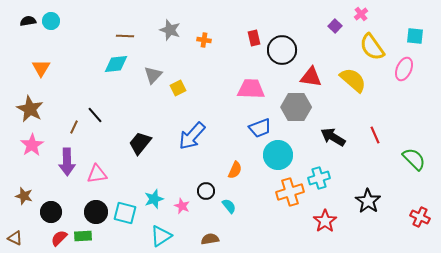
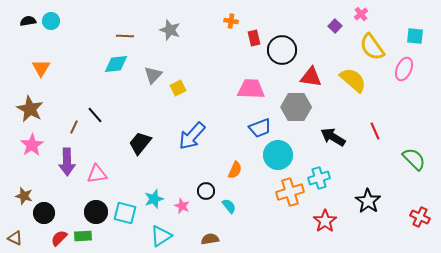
orange cross at (204, 40): moved 27 px right, 19 px up
red line at (375, 135): moved 4 px up
black circle at (51, 212): moved 7 px left, 1 px down
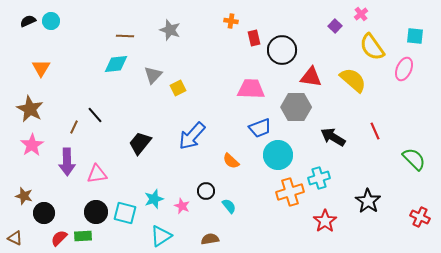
black semicircle at (28, 21): rotated 14 degrees counterclockwise
orange semicircle at (235, 170): moved 4 px left, 9 px up; rotated 108 degrees clockwise
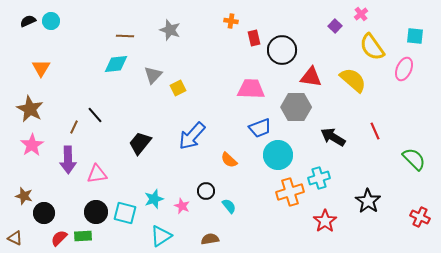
orange semicircle at (231, 161): moved 2 px left, 1 px up
purple arrow at (67, 162): moved 1 px right, 2 px up
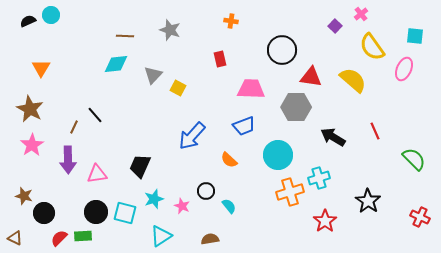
cyan circle at (51, 21): moved 6 px up
red rectangle at (254, 38): moved 34 px left, 21 px down
yellow square at (178, 88): rotated 35 degrees counterclockwise
blue trapezoid at (260, 128): moved 16 px left, 2 px up
black trapezoid at (140, 143): moved 23 px down; rotated 15 degrees counterclockwise
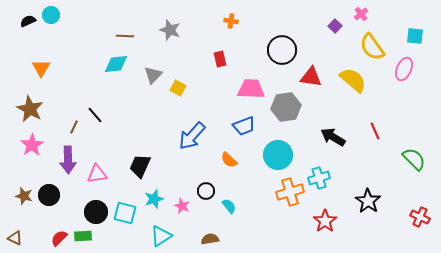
gray hexagon at (296, 107): moved 10 px left; rotated 8 degrees counterclockwise
black circle at (44, 213): moved 5 px right, 18 px up
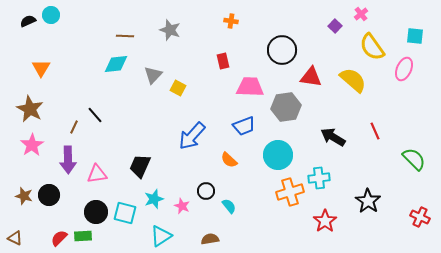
red rectangle at (220, 59): moved 3 px right, 2 px down
pink trapezoid at (251, 89): moved 1 px left, 2 px up
cyan cross at (319, 178): rotated 10 degrees clockwise
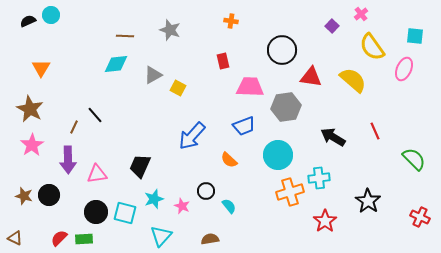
purple square at (335, 26): moved 3 px left
gray triangle at (153, 75): rotated 18 degrees clockwise
green rectangle at (83, 236): moved 1 px right, 3 px down
cyan triangle at (161, 236): rotated 15 degrees counterclockwise
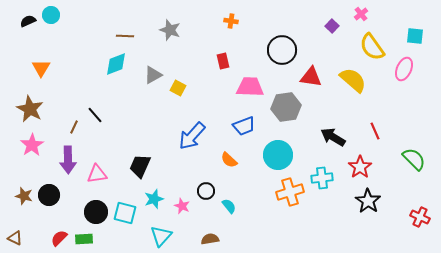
cyan diamond at (116, 64): rotated 15 degrees counterclockwise
cyan cross at (319, 178): moved 3 px right
red star at (325, 221): moved 35 px right, 54 px up
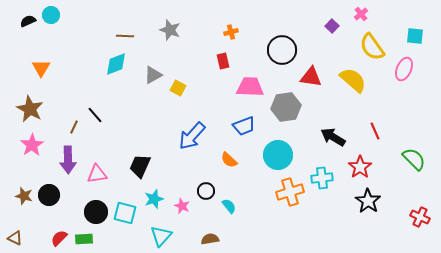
orange cross at (231, 21): moved 11 px down; rotated 24 degrees counterclockwise
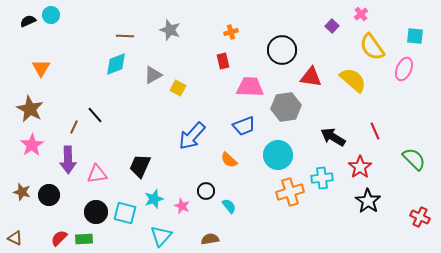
brown star at (24, 196): moved 2 px left, 4 px up
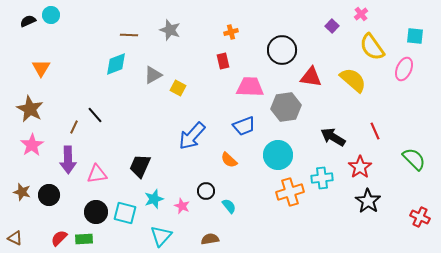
brown line at (125, 36): moved 4 px right, 1 px up
